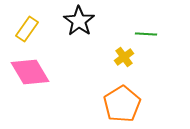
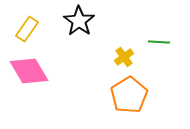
green line: moved 13 px right, 8 px down
pink diamond: moved 1 px left, 1 px up
orange pentagon: moved 7 px right, 9 px up
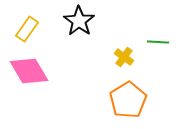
green line: moved 1 px left
yellow cross: rotated 18 degrees counterclockwise
orange pentagon: moved 1 px left, 5 px down
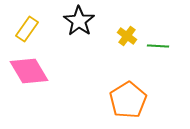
green line: moved 4 px down
yellow cross: moved 3 px right, 21 px up
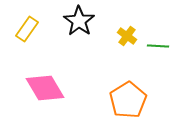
pink diamond: moved 16 px right, 17 px down
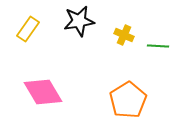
black star: rotated 28 degrees clockwise
yellow rectangle: moved 1 px right
yellow cross: moved 3 px left, 1 px up; rotated 12 degrees counterclockwise
pink diamond: moved 2 px left, 4 px down
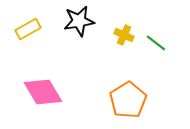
yellow rectangle: rotated 25 degrees clockwise
green line: moved 2 px left, 3 px up; rotated 35 degrees clockwise
